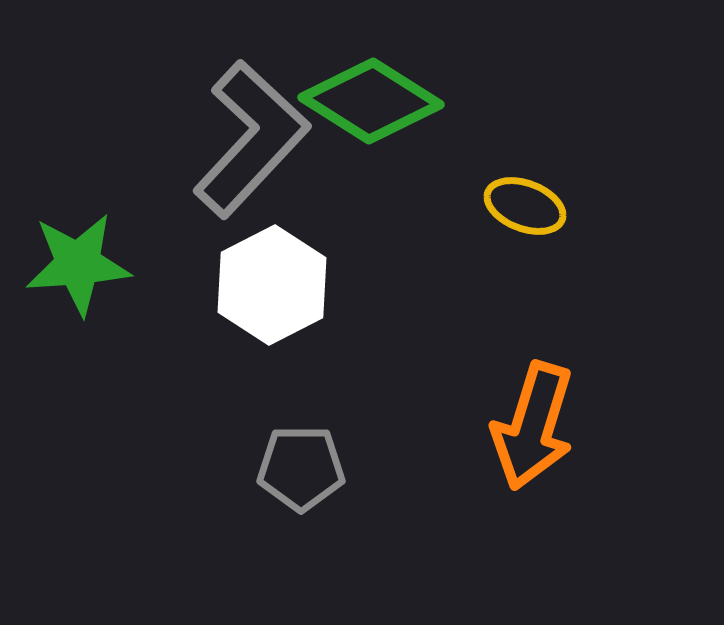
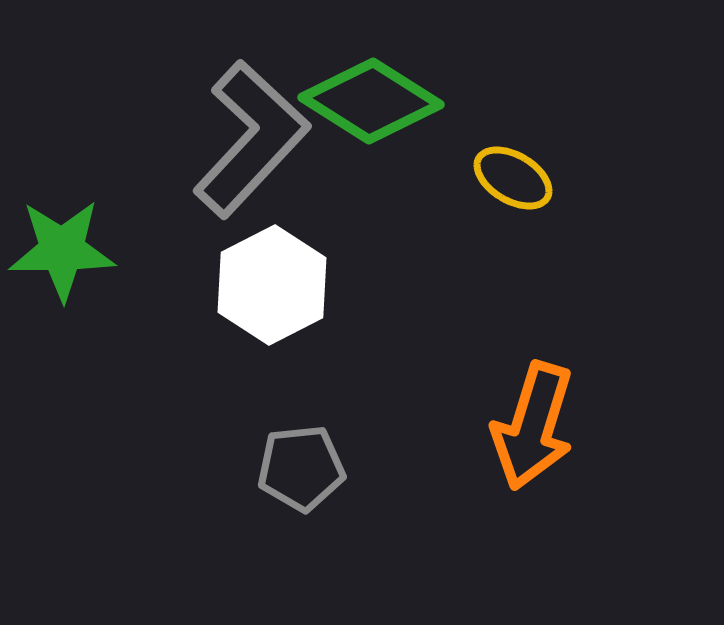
yellow ellipse: moved 12 px left, 28 px up; rotated 10 degrees clockwise
green star: moved 16 px left, 14 px up; rotated 4 degrees clockwise
gray pentagon: rotated 6 degrees counterclockwise
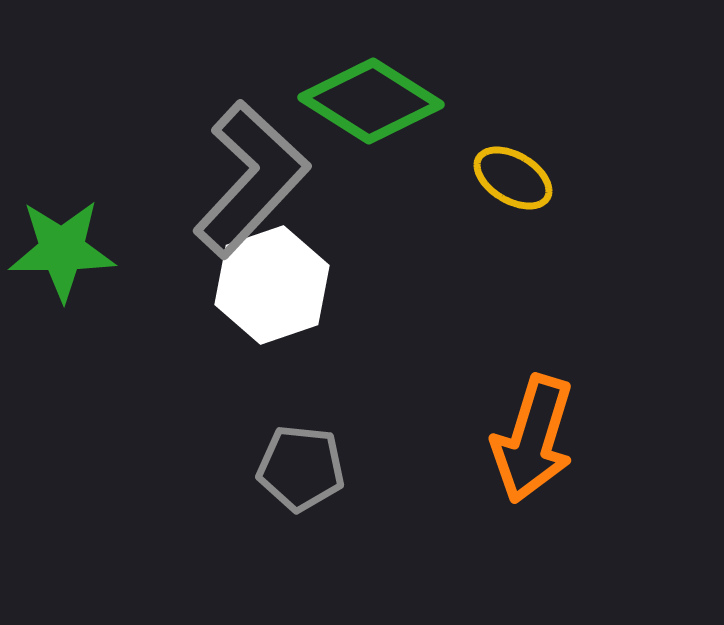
gray L-shape: moved 40 px down
white hexagon: rotated 8 degrees clockwise
orange arrow: moved 13 px down
gray pentagon: rotated 12 degrees clockwise
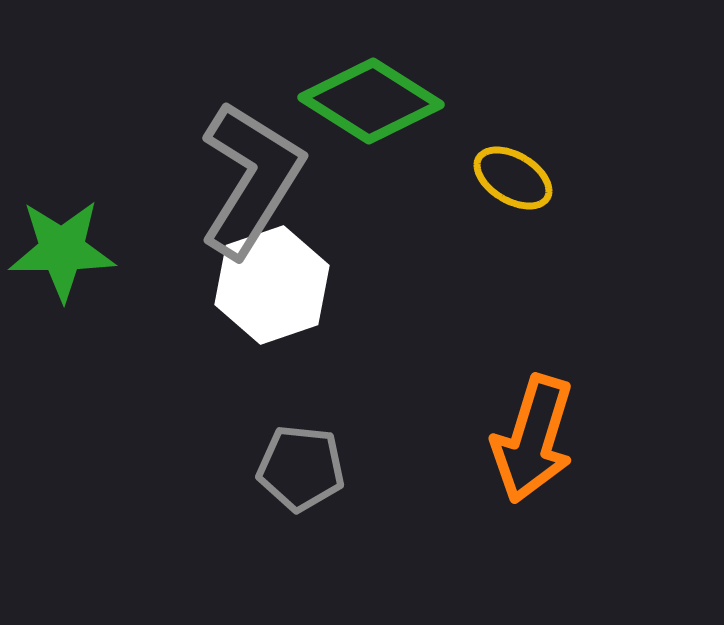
gray L-shape: rotated 11 degrees counterclockwise
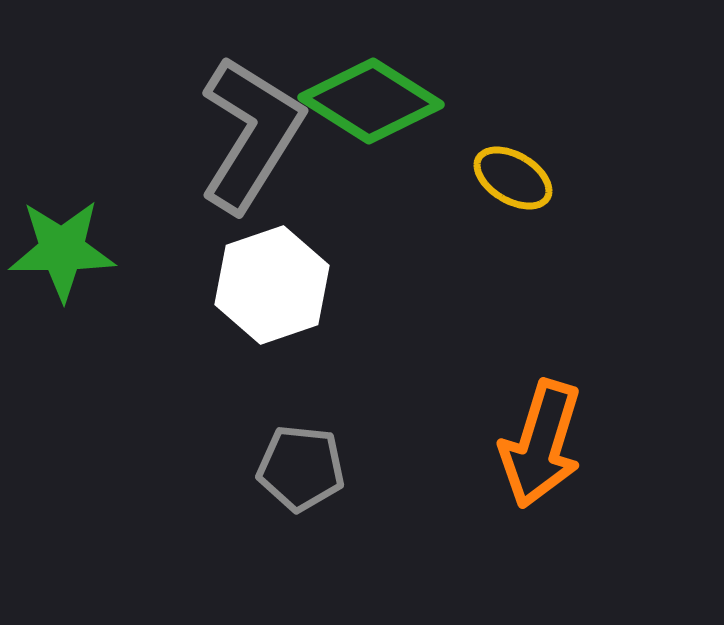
gray L-shape: moved 45 px up
orange arrow: moved 8 px right, 5 px down
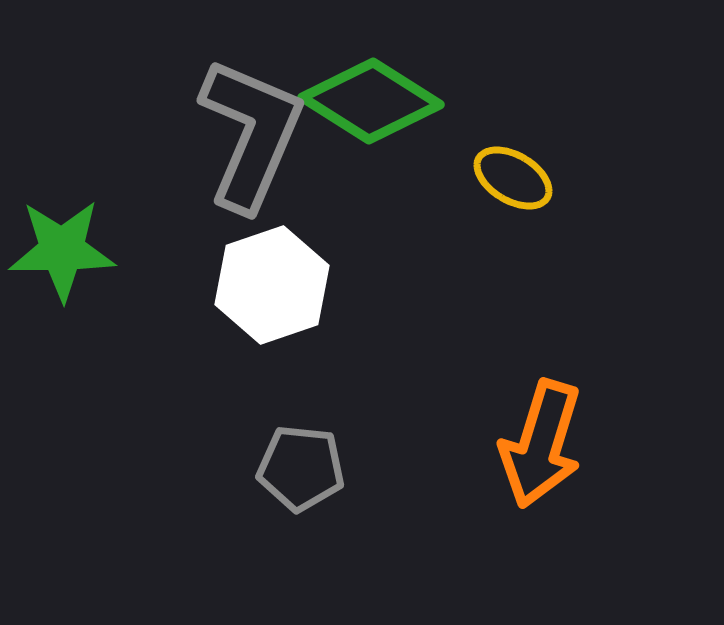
gray L-shape: rotated 9 degrees counterclockwise
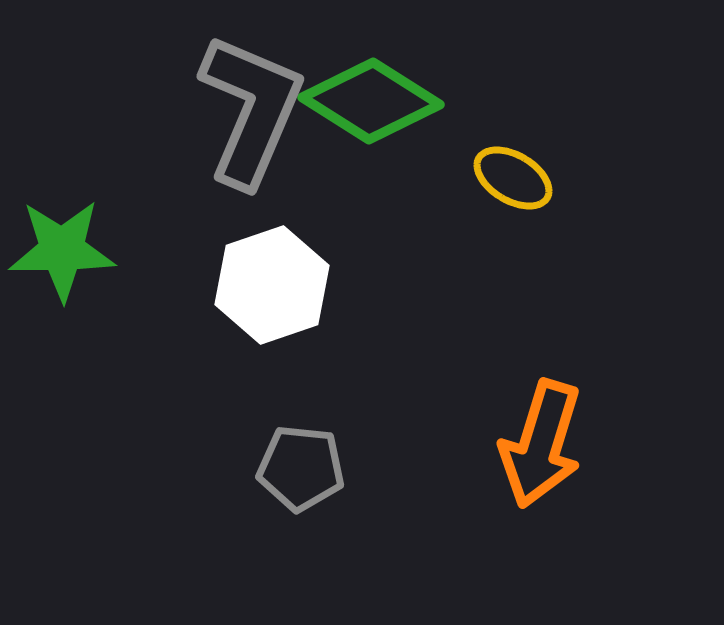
gray L-shape: moved 24 px up
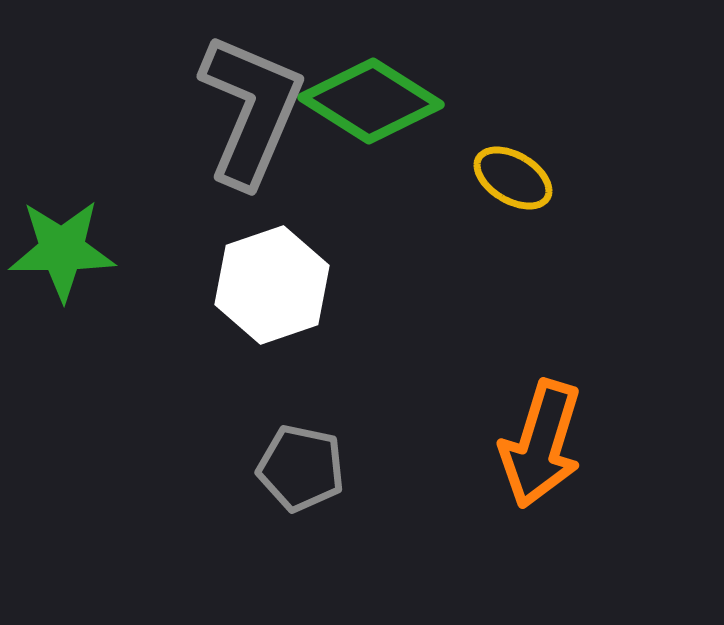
gray pentagon: rotated 6 degrees clockwise
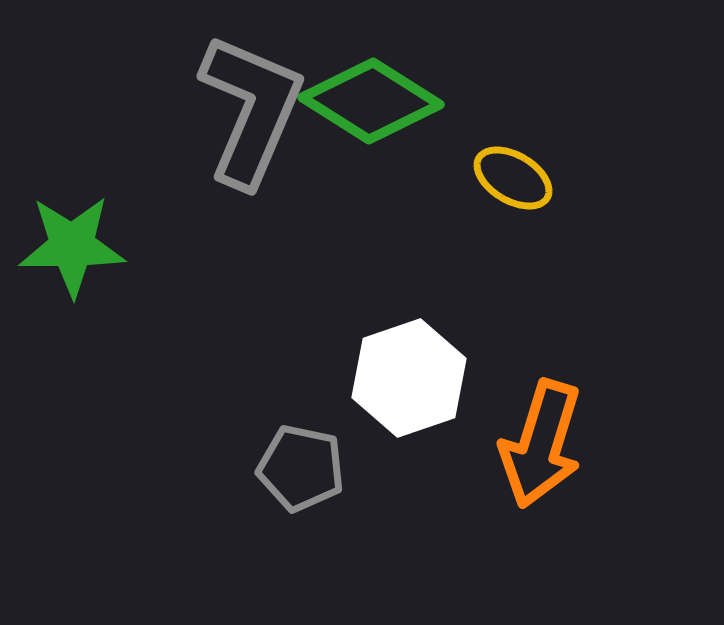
green star: moved 10 px right, 4 px up
white hexagon: moved 137 px right, 93 px down
